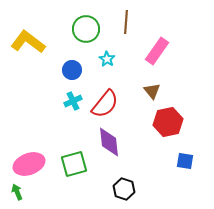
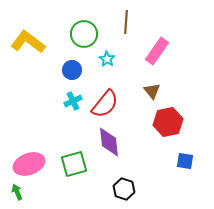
green circle: moved 2 px left, 5 px down
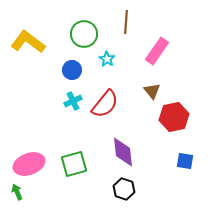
red hexagon: moved 6 px right, 5 px up
purple diamond: moved 14 px right, 10 px down
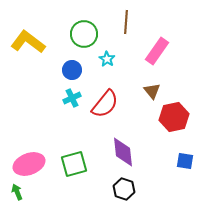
cyan cross: moved 1 px left, 3 px up
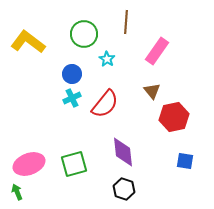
blue circle: moved 4 px down
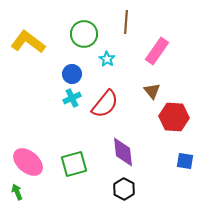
red hexagon: rotated 16 degrees clockwise
pink ellipse: moved 1 px left, 2 px up; rotated 60 degrees clockwise
black hexagon: rotated 10 degrees clockwise
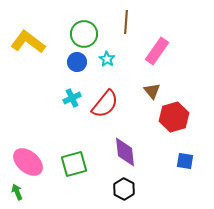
blue circle: moved 5 px right, 12 px up
red hexagon: rotated 20 degrees counterclockwise
purple diamond: moved 2 px right
